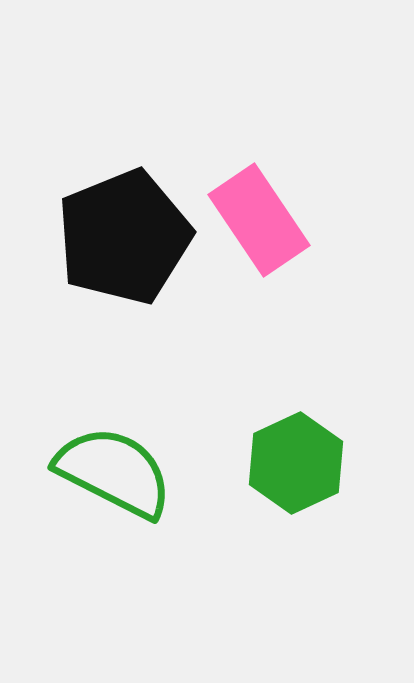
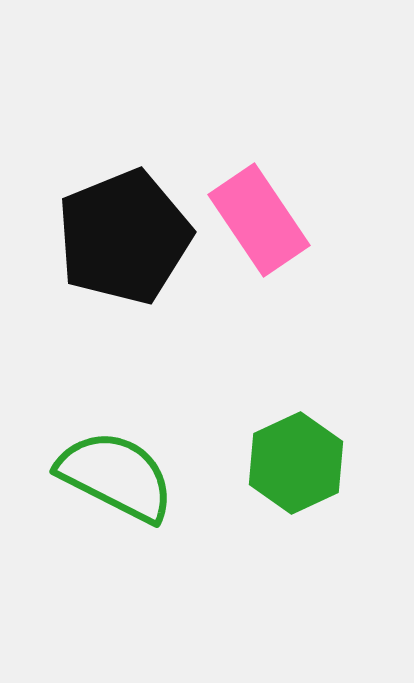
green semicircle: moved 2 px right, 4 px down
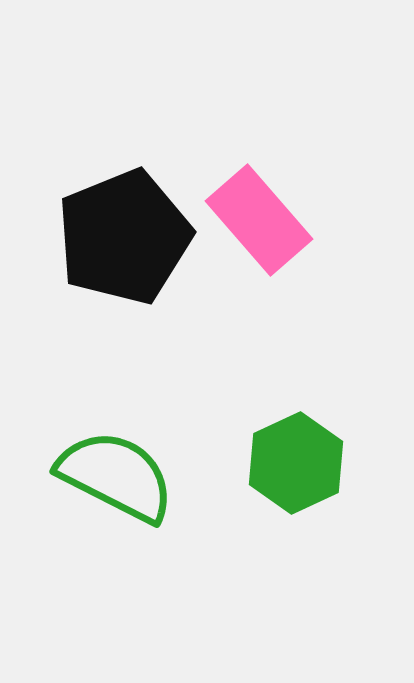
pink rectangle: rotated 7 degrees counterclockwise
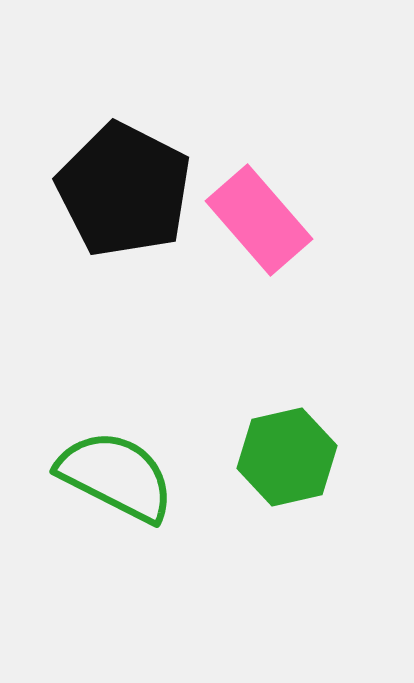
black pentagon: moved 47 px up; rotated 23 degrees counterclockwise
green hexagon: moved 9 px left, 6 px up; rotated 12 degrees clockwise
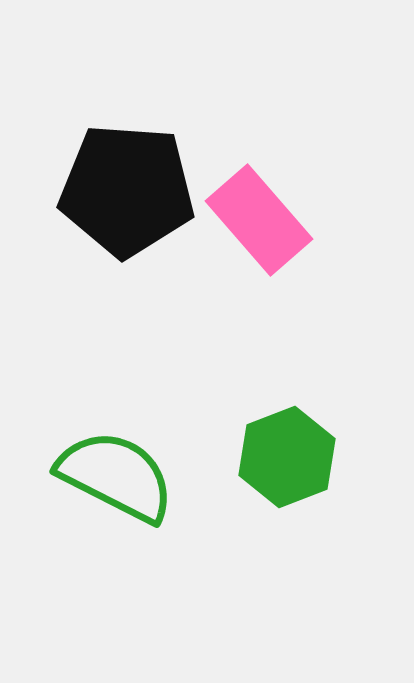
black pentagon: moved 3 px right; rotated 23 degrees counterclockwise
green hexagon: rotated 8 degrees counterclockwise
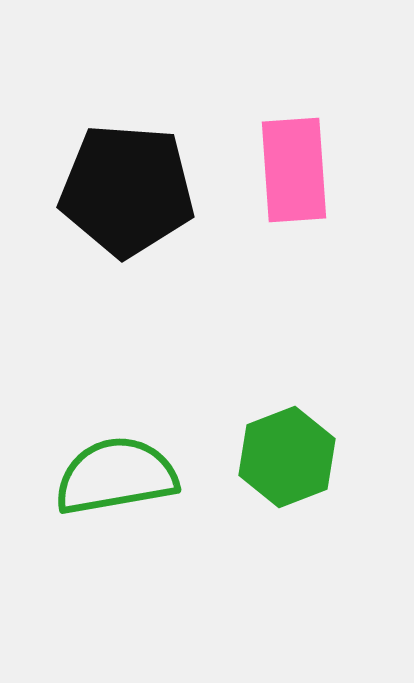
pink rectangle: moved 35 px right, 50 px up; rotated 37 degrees clockwise
green semicircle: rotated 37 degrees counterclockwise
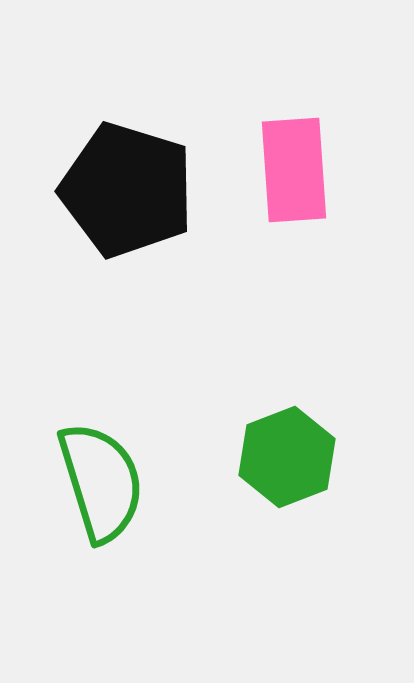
black pentagon: rotated 13 degrees clockwise
green semicircle: moved 15 px left, 6 px down; rotated 83 degrees clockwise
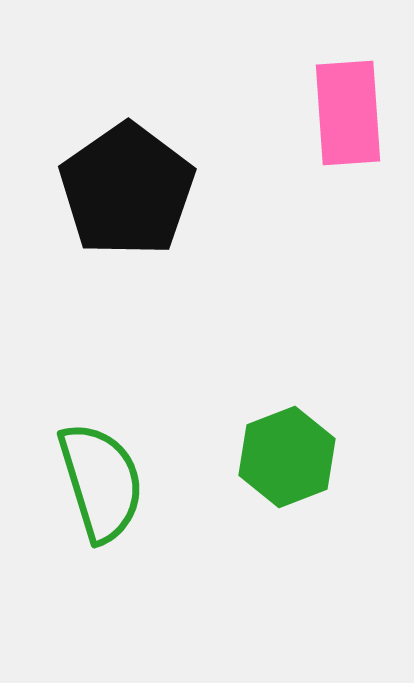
pink rectangle: moved 54 px right, 57 px up
black pentagon: rotated 20 degrees clockwise
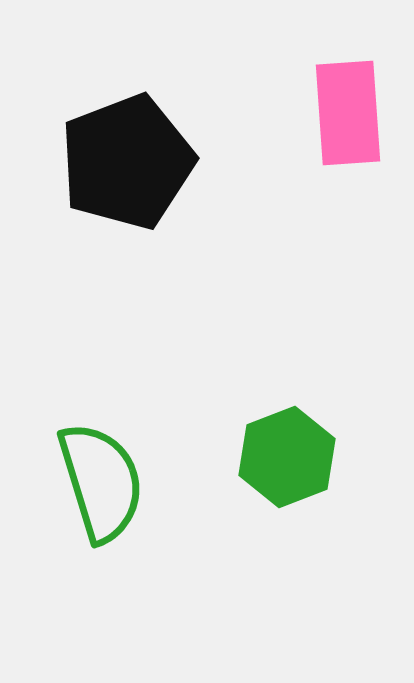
black pentagon: moved 28 px up; rotated 14 degrees clockwise
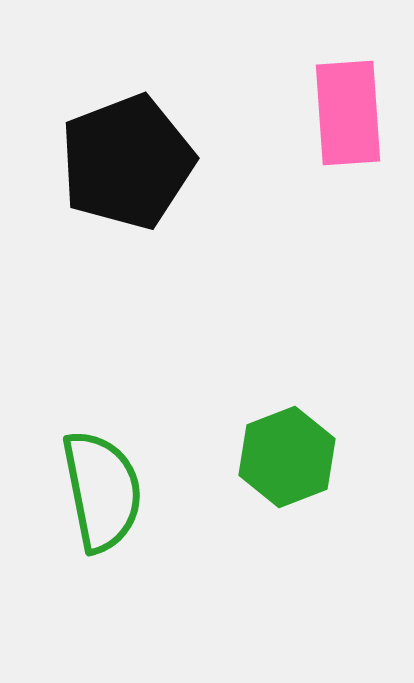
green semicircle: moved 1 px right, 9 px down; rotated 6 degrees clockwise
